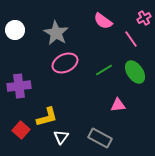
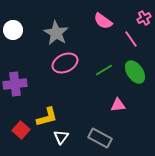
white circle: moved 2 px left
purple cross: moved 4 px left, 2 px up
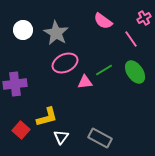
white circle: moved 10 px right
pink triangle: moved 33 px left, 23 px up
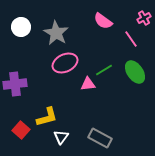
white circle: moved 2 px left, 3 px up
pink triangle: moved 3 px right, 2 px down
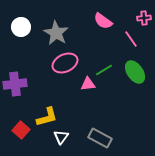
pink cross: rotated 24 degrees clockwise
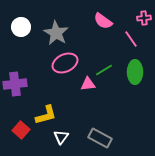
green ellipse: rotated 35 degrees clockwise
yellow L-shape: moved 1 px left, 2 px up
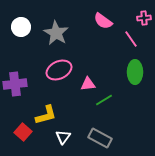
pink ellipse: moved 6 px left, 7 px down
green line: moved 30 px down
red square: moved 2 px right, 2 px down
white triangle: moved 2 px right
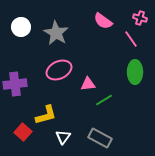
pink cross: moved 4 px left; rotated 24 degrees clockwise
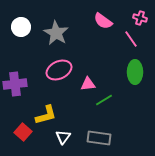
gray rectangle: moved 1 px left; rotated 20 degrees counterclockwise
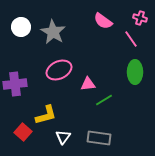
gray star: moved 3 px left, 1 px up
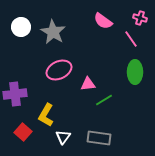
purple cross: moved 10 px down
yellow L-shape: rotated 135 degrees clockwise
